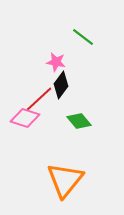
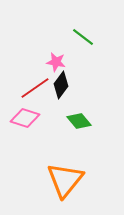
red line: moved 4 px left, 11 px up; rotated 8 degrees clockwise
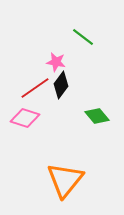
green diamond: moved 18 px right, 5 px up
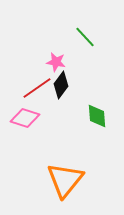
green line: moved 2 px right; rotated 10 degrees clockwise
red line: moved 2 px right
green diamond: rotated 35 degrees clockwise
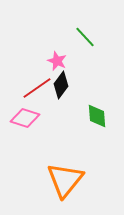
pink star: moved 1 px right, 1 px up; rotated 12 degrees clockwise
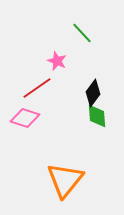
green line: moved 3 px left, 4 px up
black diamond: moved 32 px right, 8 px down
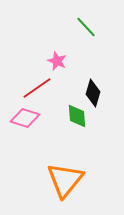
green line: moved 4 px right, 6 px up
black diamond: rotated 20 degrees counterclockwise
green diamond: moved 20 px left
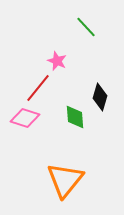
red line: moved 1 px right; rotated 16 degrees counterclockwise
black diamond: moved 7 px right, 4 px down
green diamond: moved 2 px left, 1 px down
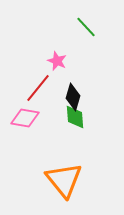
black diamond: moved 27 px left
pink diamond: rotated 8 degrees counterclockwise
orange triangle: moved 1 px left; rotated 18 degrees counterclockwise
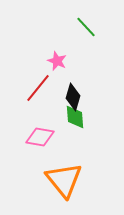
pink diamond: moved 15 px right, 19 px down
